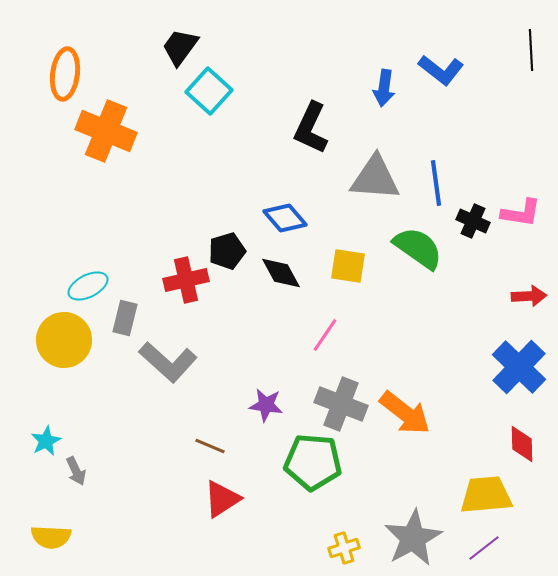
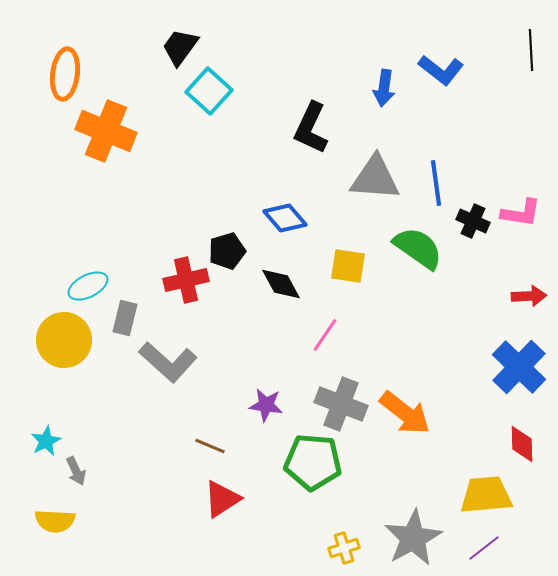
black diamond: moved 11 px down
yellow semicircle: moved 4 px right, 16 px up
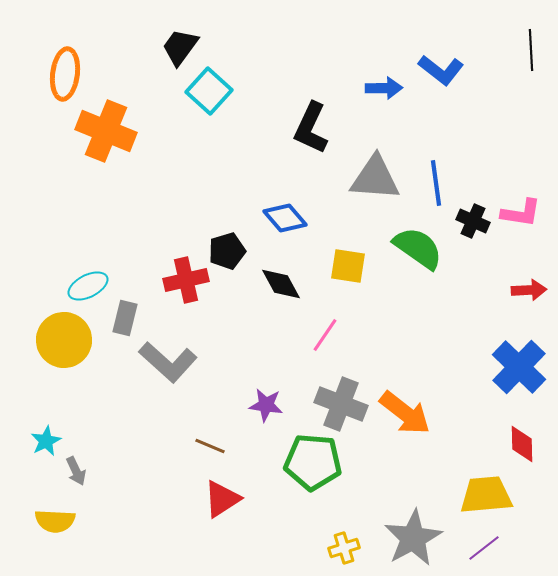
blue arrow: rotated 99 degrees counterclockwise
red arrow: moved 6 px up
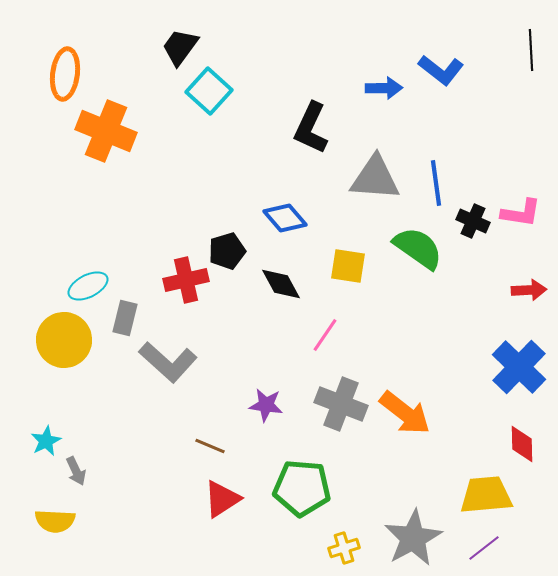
green pentagon: moved 11 px left, 26 px down
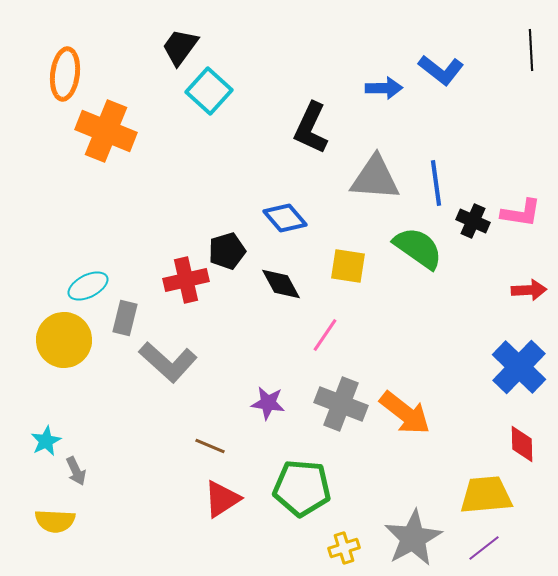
purple star: moved 2 px right, 2 px up
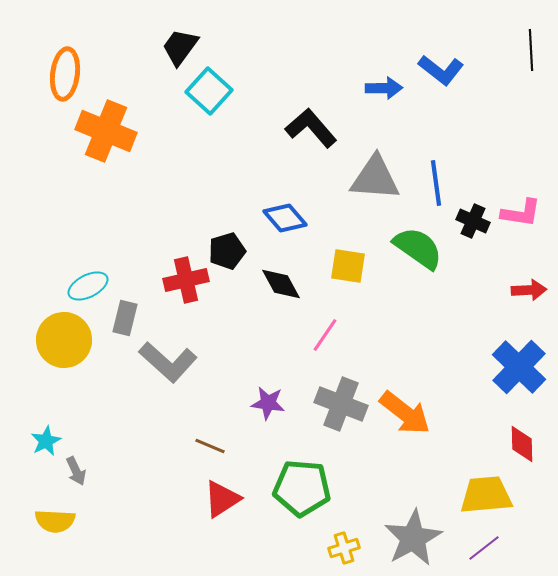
black L-shape: rotated 114 degrees clockwise
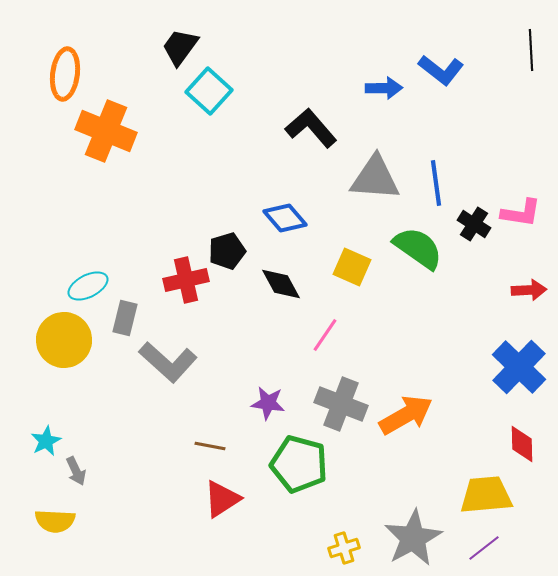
black cross: moved 1 px right, 3 px down; rotated 8 degrees clockwise
yellow square: moved 4 px right, 1 px down; rotated 15 degrees clockwise
orange arrow: moved 1 px right, 2 px down; rotated 68 degrees counterclockwise
brown line: rotated 12 degrees counterclockwise
green pentagon: moved 3 px left, 24 px up; rotated 10 degrees clockwise
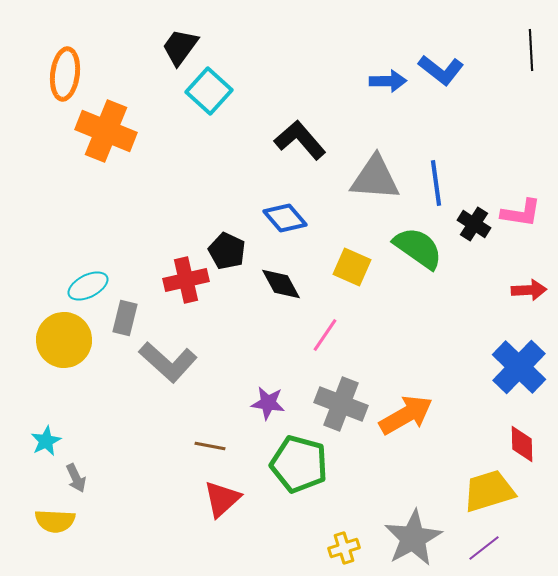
blue arrow: moved 4 px right, 7 px up
black L-shape: moved 11 px left, 12 px down
black pentagon: rotated 30 degrees counterclockwise
gray arrow: moved 7 px down
yellow trapezoid: moved 3 px right, 4 px up; rotated 12 degrees counterclockwise
red triangle: rotated 9 degrees counterclockwise
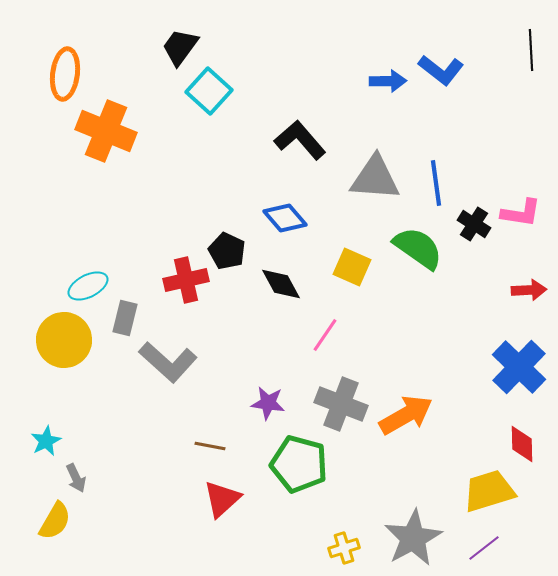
yellow semicircle: rotated 63 degrees counterclockwise
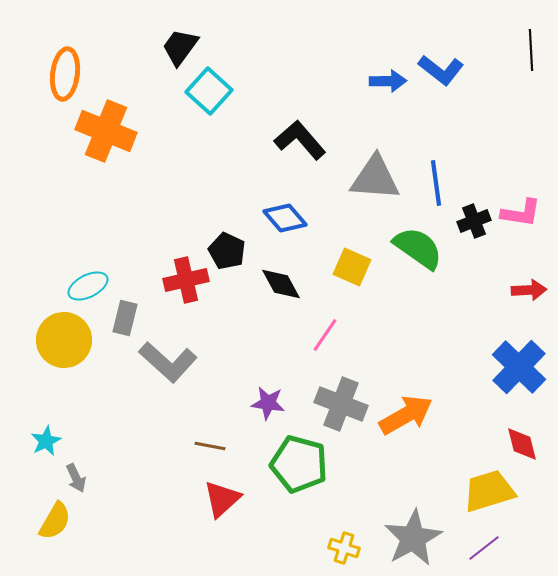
black cross: moved 3 px up; rotated 36 degrees clockwise
red diamond: rotated 12 degrees counterclockwise
yellow cross: rotated 36 degrees clockwise
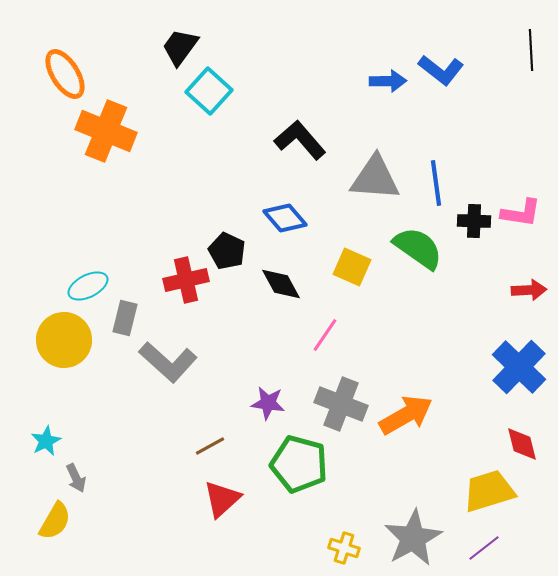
orange ellipse: rotated 39 degrees counterclockwise
black cross: rotated 24 degrees clockwise
brown line: rotated 40 degrees counterclockwise
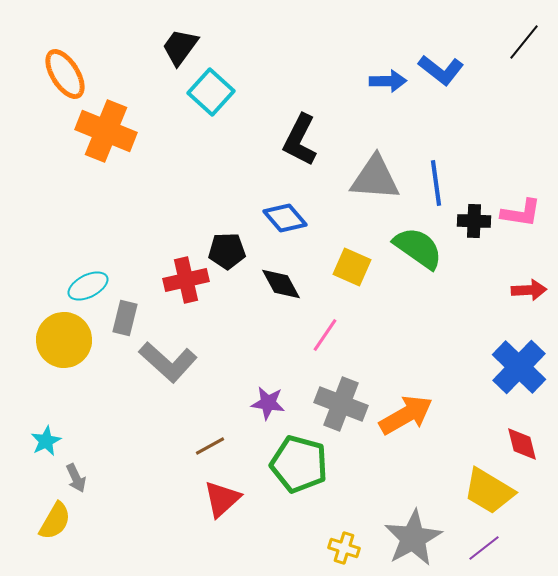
black line: moved 7 px left, 8 px up; rotated 42 degrees clockwise
cyan square: moved 2 px right, 1 px down
black L-shape: rotated 112 degrees counterclockwise
black pentagon: rotated 27 degrees counterclockwise
yellow trapezoid: rotated 132 degrees counterclockwise
